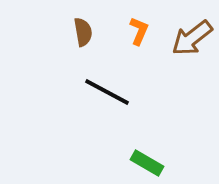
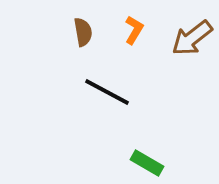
orange L-shape: moved 5 px left, 1 px up; rotated 8 degrees clockwise
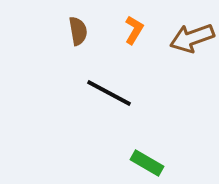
brown semicircle: moved 5 px left, 1 px up
brown arrow: rotated 18 degrees clockwise
black line: moved 2 px right, 1 px down
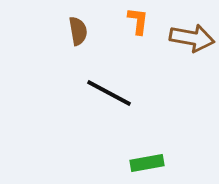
orange L-shape: moved 4 px right, 9 px up; rotated 24 degrees counterclockwise
brown arrow: rotated 150 degrees counterclockwise
green rectangle: rotated 40 degrees counterclockwise
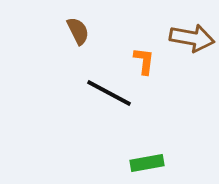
orange L-shape: moved 6 px right, 40 px down
brown semicircle: rotated 16 degrees counterclockwise
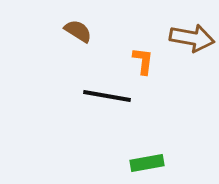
brown semicircle: rotated 32 degrees counterclockwise
orange L-shape: moved 1 px left
black line: moved 2 px left, 3 px down; rotated 18 degrees counterclockwise
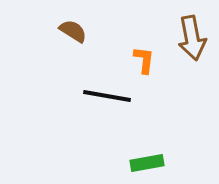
brown semicircle: moved 5 px left
brown arrow: rotated 69 degrees clockwise
orange L-shape: moved 1 px right, 1 px up
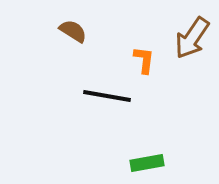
brown arrow: rotated 45 degrees clockwise
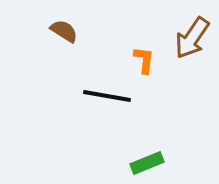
brown semicircle: moved 9 px left
green rectangle: rotated 12 degrees counterclockwise
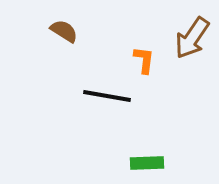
green rectangle: rotated 20 degrees clockwise
